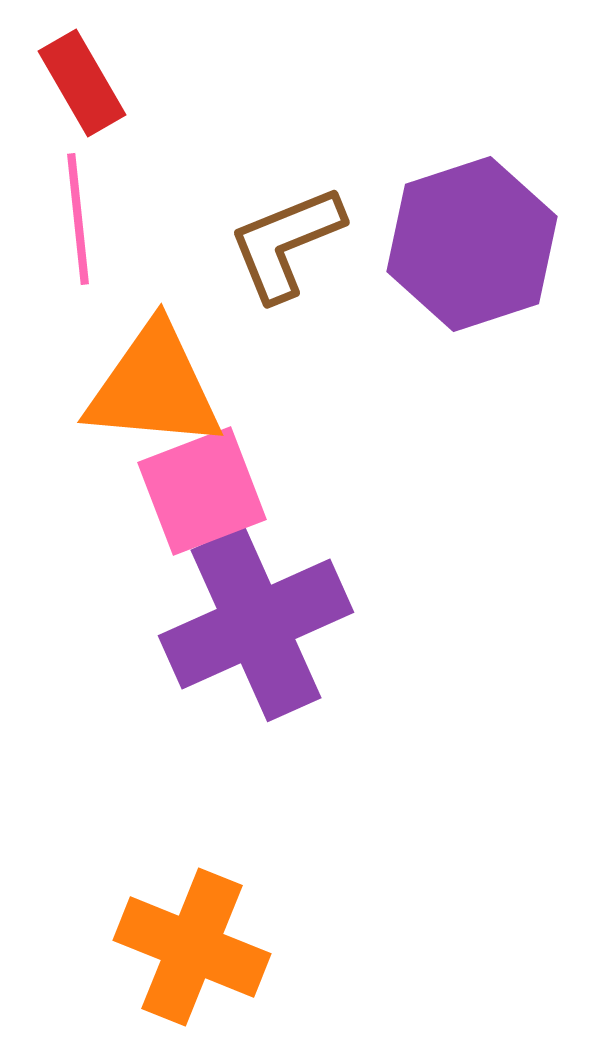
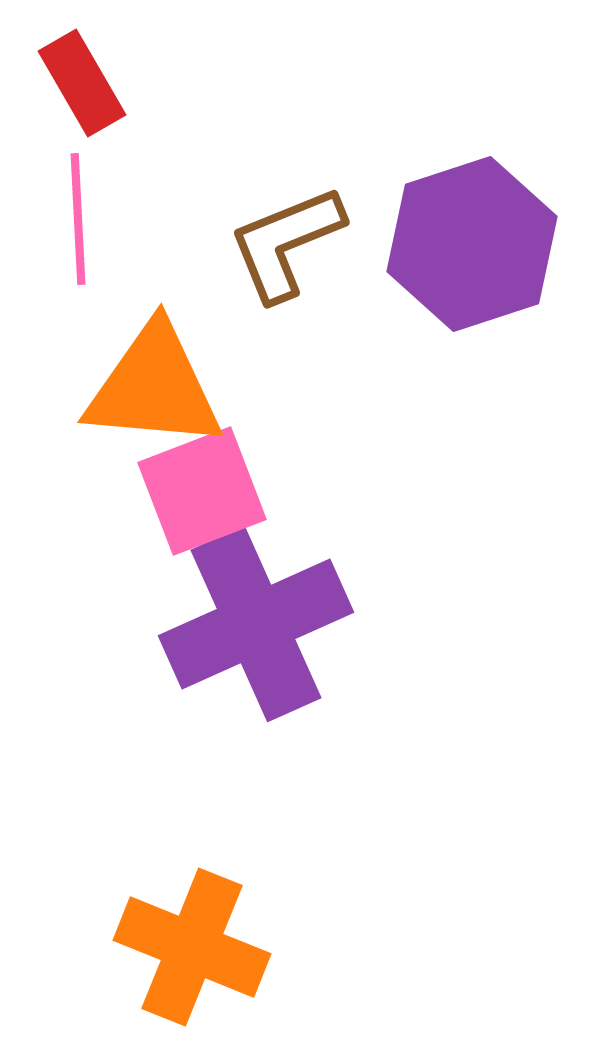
pink line: rotated 3 degrees clockwise
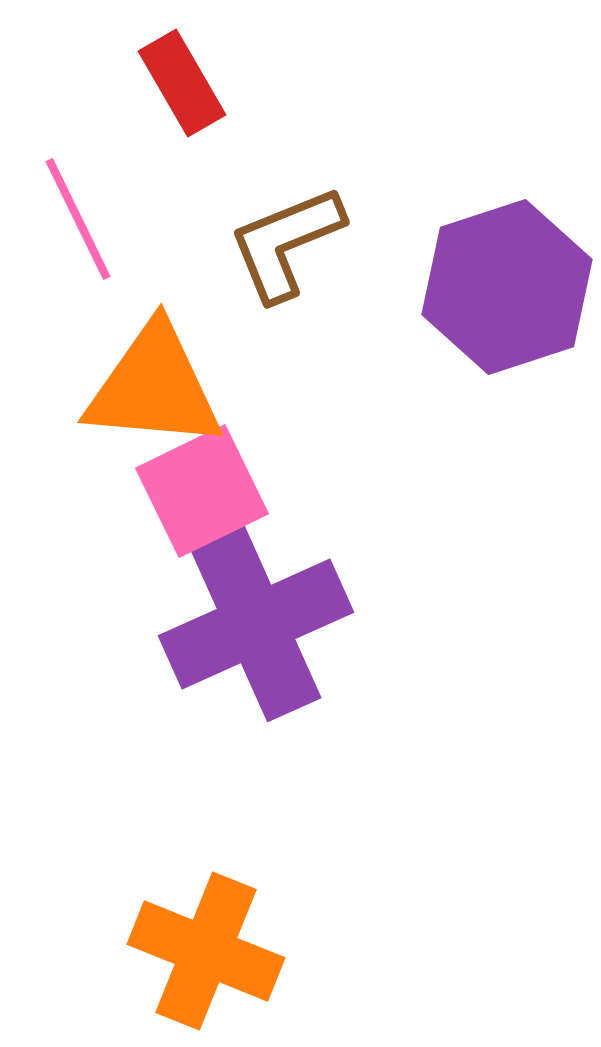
red rectangle: moved 100 px right
pink line: rotated 23 degrees counterclockwise
purple hexagon: moved 35 px right, 43 px down
pink square: rotated 5 degrees counterclockwise
orange cross: moved 14 px right, 4 px down
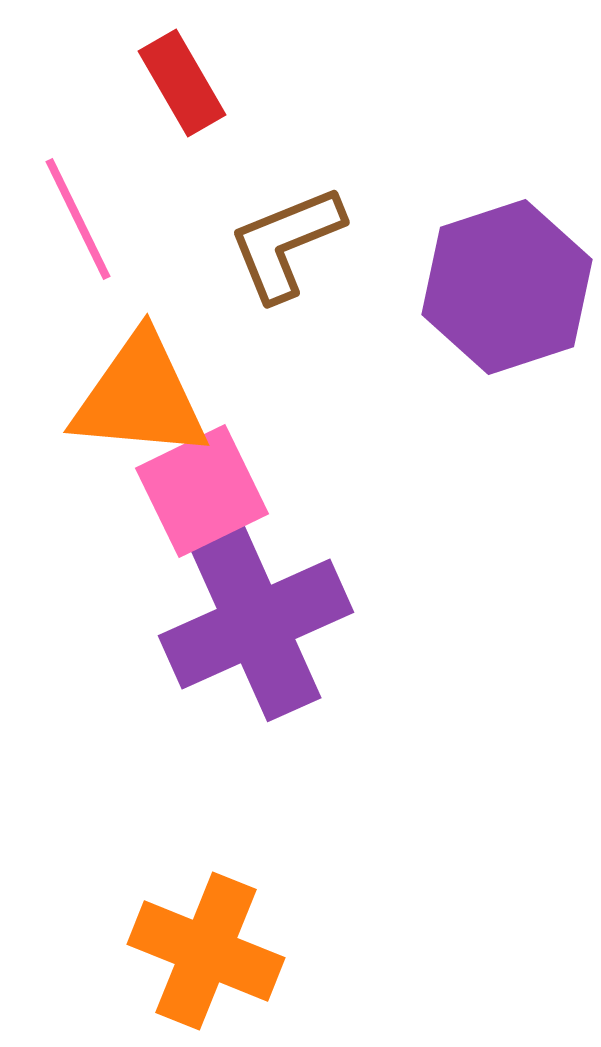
orange triangle: moved 14 px left, 10 px down
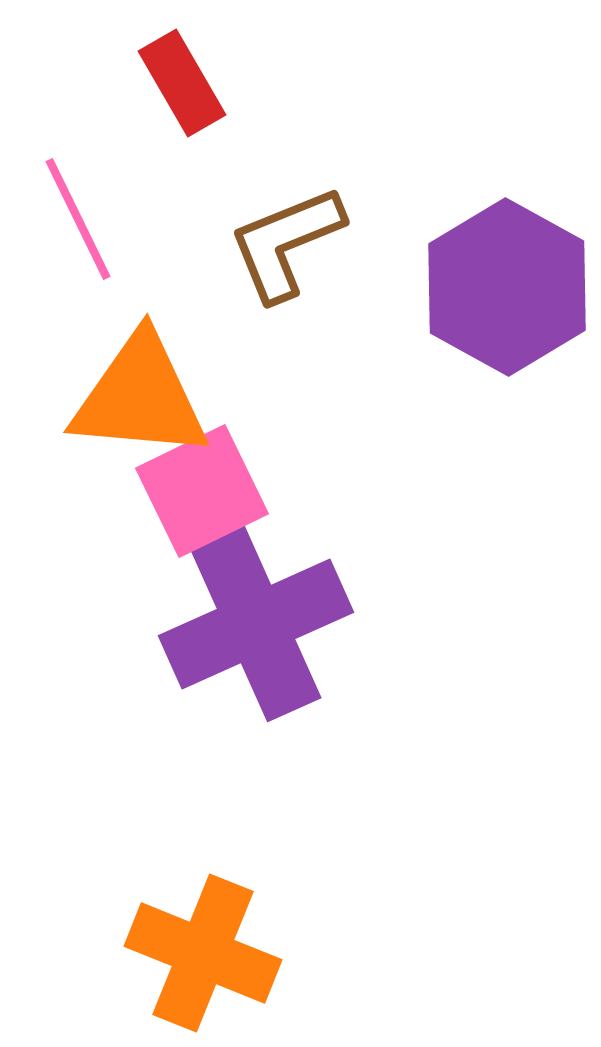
purple hexagon: rotated 13 degrees counterclockwise
orange cross: moved 3 px left, 2 px down
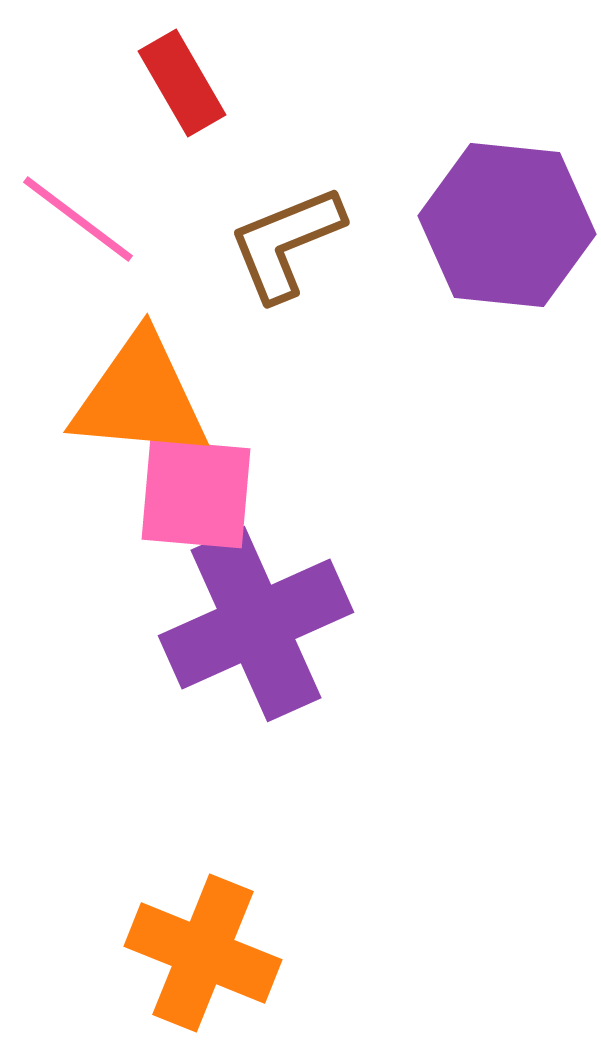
pink line: rotated 27 degrees counterclockwise
purple hexagon: moved 62 px up; rotated 23 degrees counterclockwise
pink square: moved 6 px left, 3 px down; rotated 31 degrees clockwise
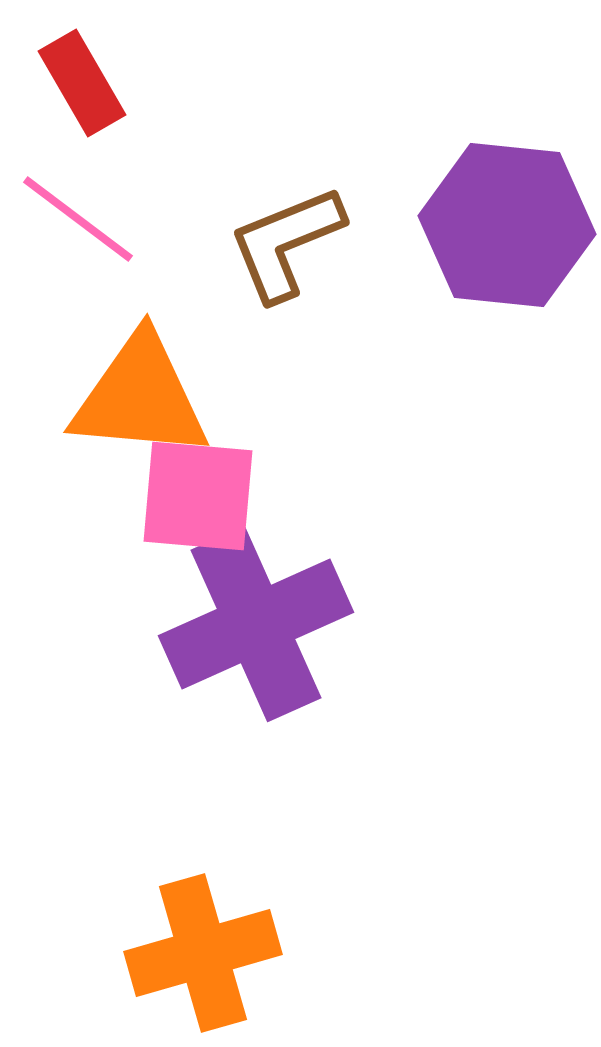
red rectangle: moved 100 px left
pink square: moved 2 px right, 2 px down
orange cross: rotated 38 degrees counterclockwise
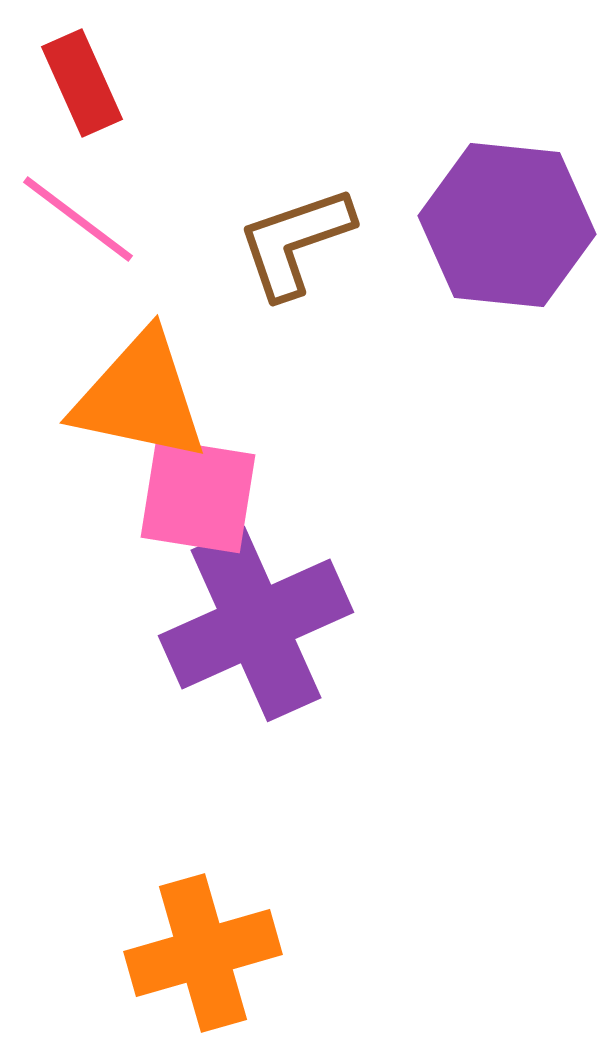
red rectangle: rotated 6 degrees clockwise
brown L-shape: moved 9 px right, 1 px up; rotated 3 degrees clockwise
orange triangle: rotated 7 degrees clockwise
pink square: rotated 4 degrees clockwise
